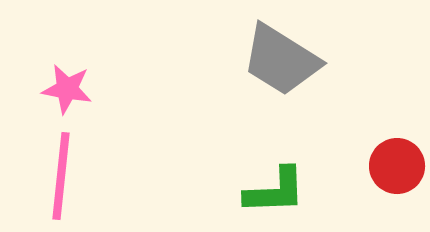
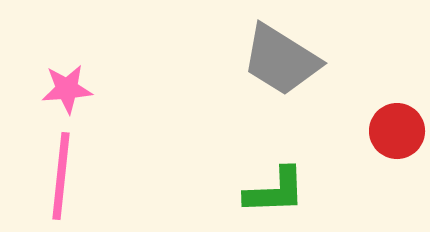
pink star: rotated 15 degrees counterclockwise
red circle: moved 35 px up
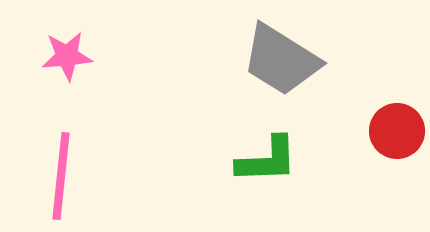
pink star: moved 33 px up
green L-shape: moved 8 px left, 31 px up
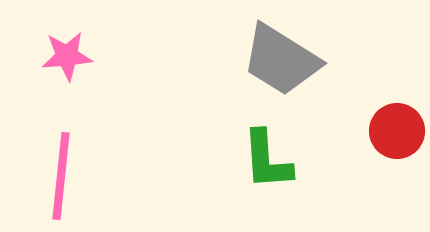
green L-shape: rotated 88 degrees clockwise
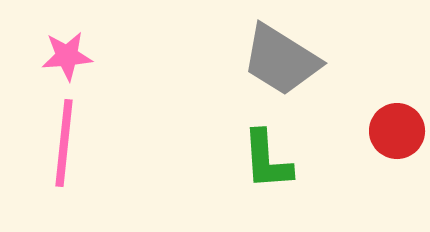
pink line: moved 3 px right, 33 px up
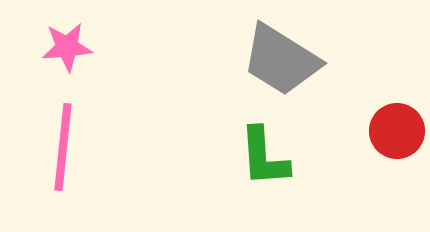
pink star: moved 9 px up
pink line: moved 1 px left, 4 px down
green L-shape: moved 3 px left, 3 px up
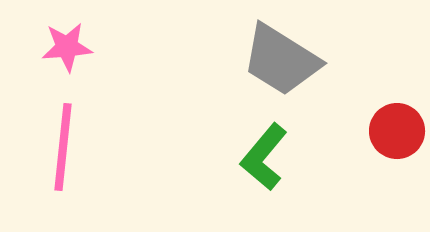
green L-shape: rotated 44 degrees clockwise
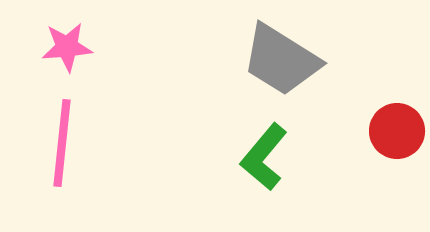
pink line: moved 1 px left, 4 px up
